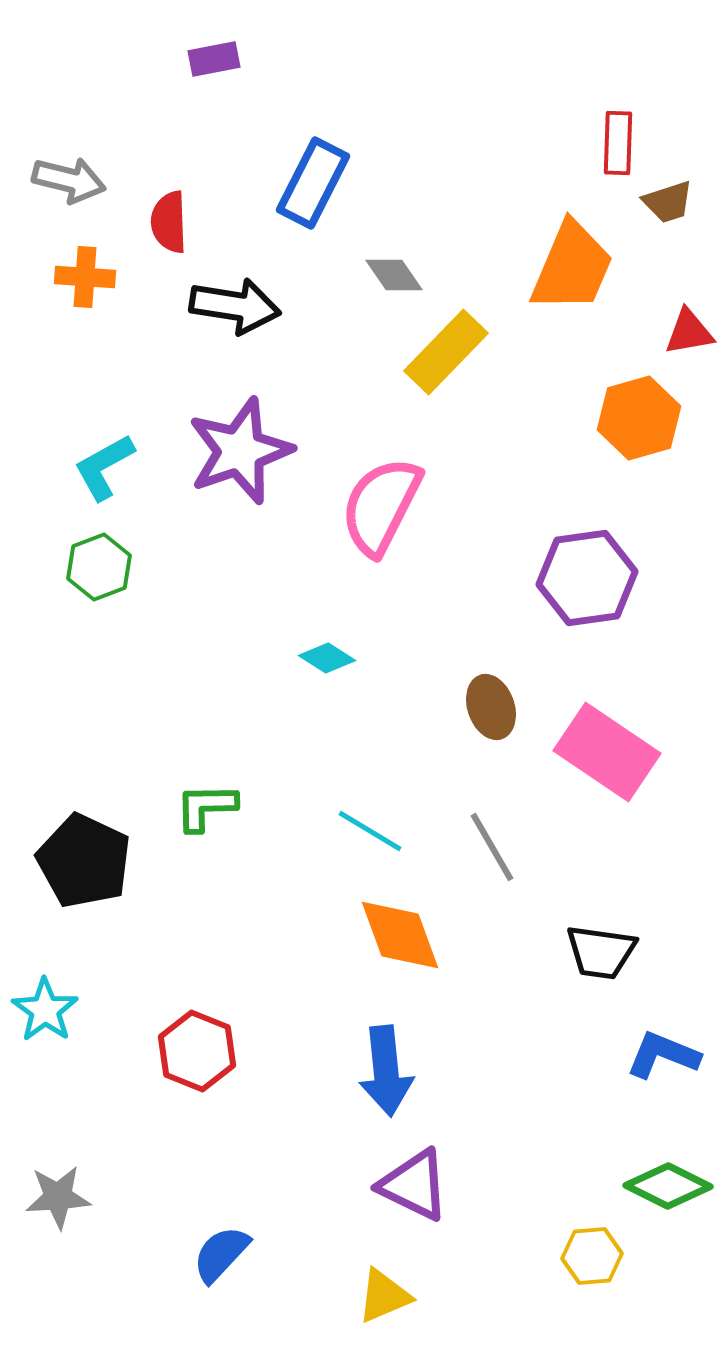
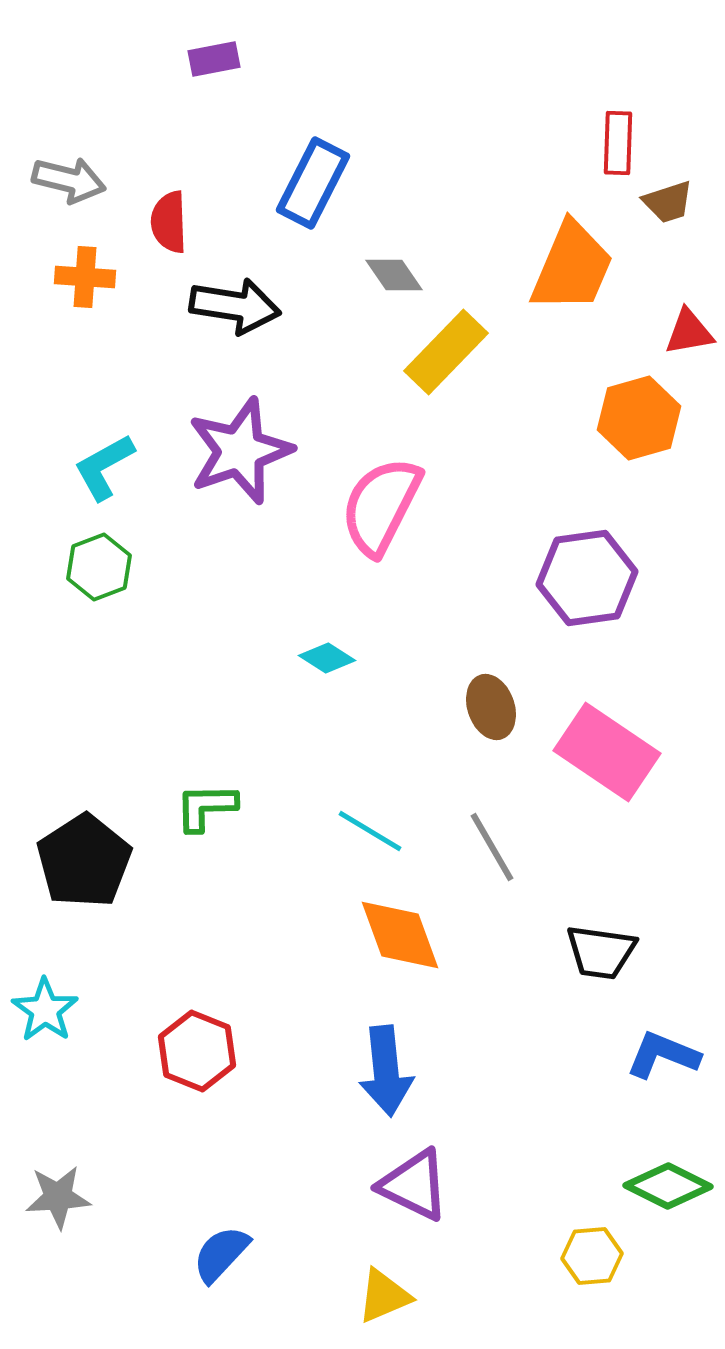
black pentagon: rotated 14 degrees clockwise
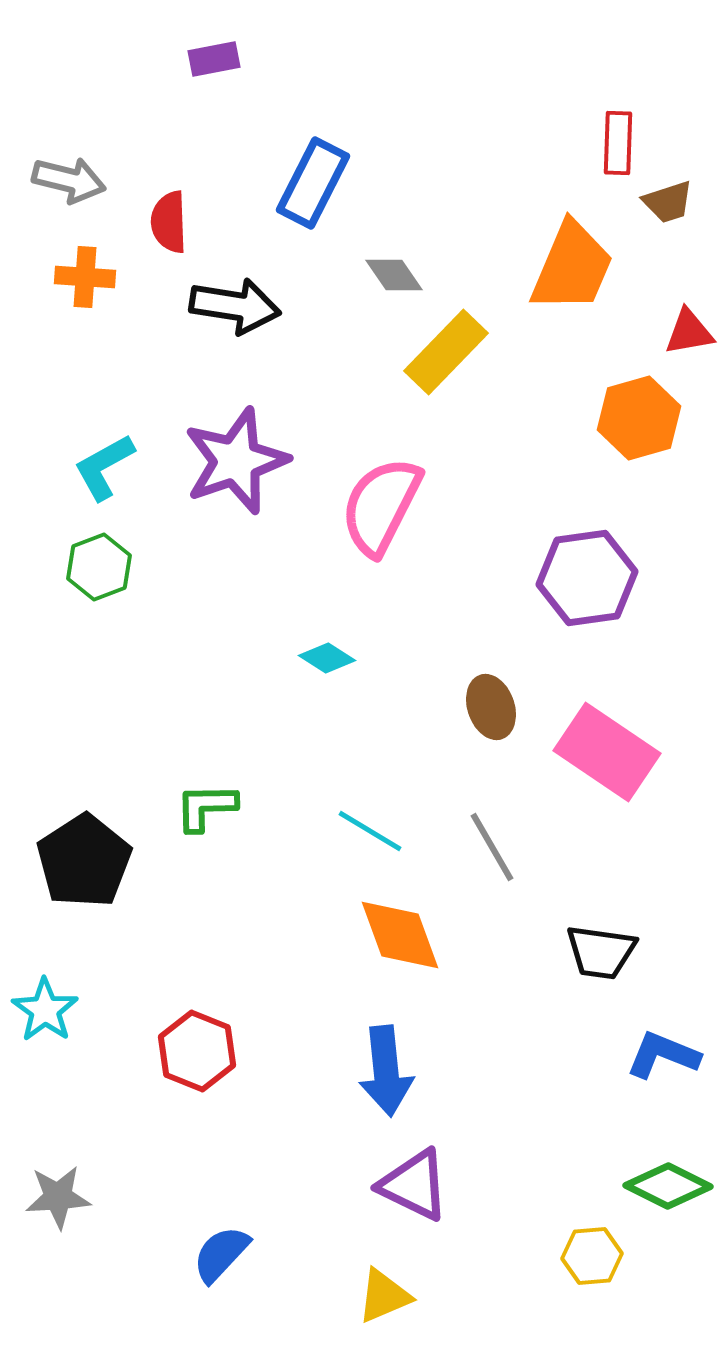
purple star: moved 4 px left, 10 px down
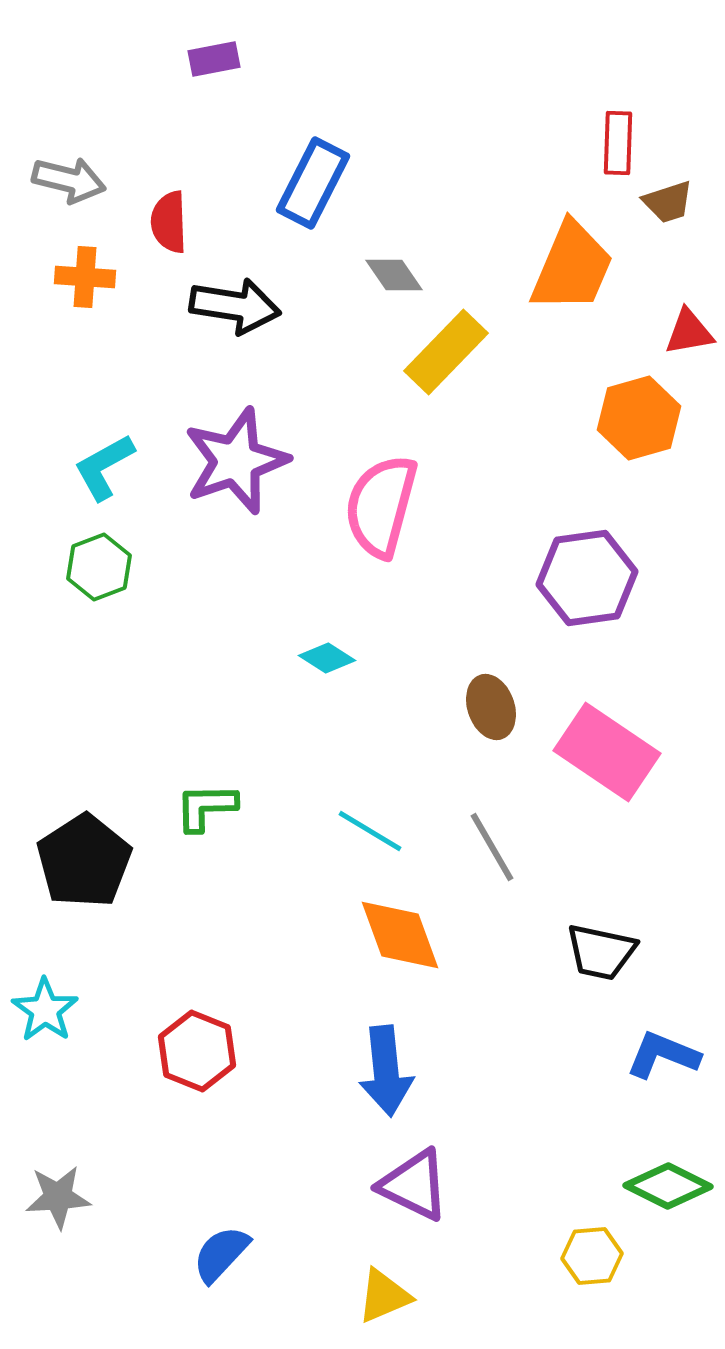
pink semicircle: rotated 12 degrees counterclockwise
black trapezoid: rotated 4 degrees clockwise
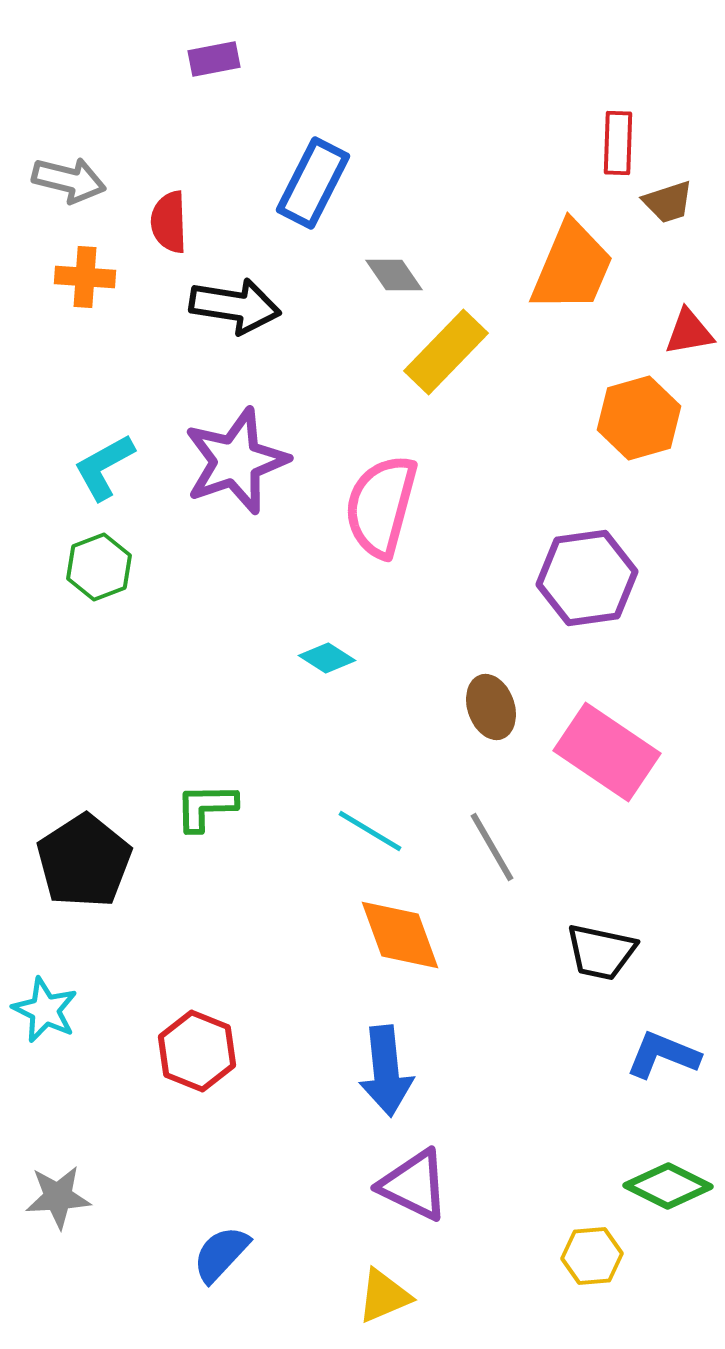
cyan star: rotated 10 degrees counterclockwise
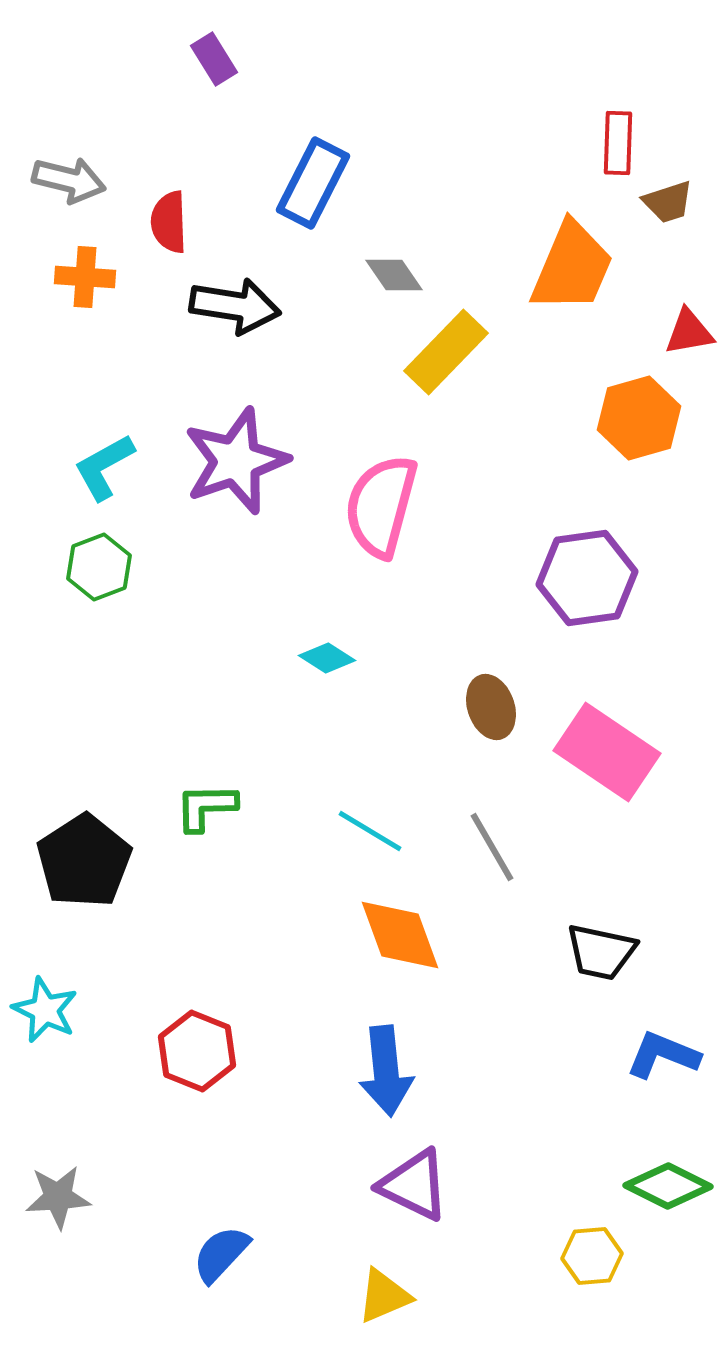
purple rectangle: rotated 69 degrees clockwise
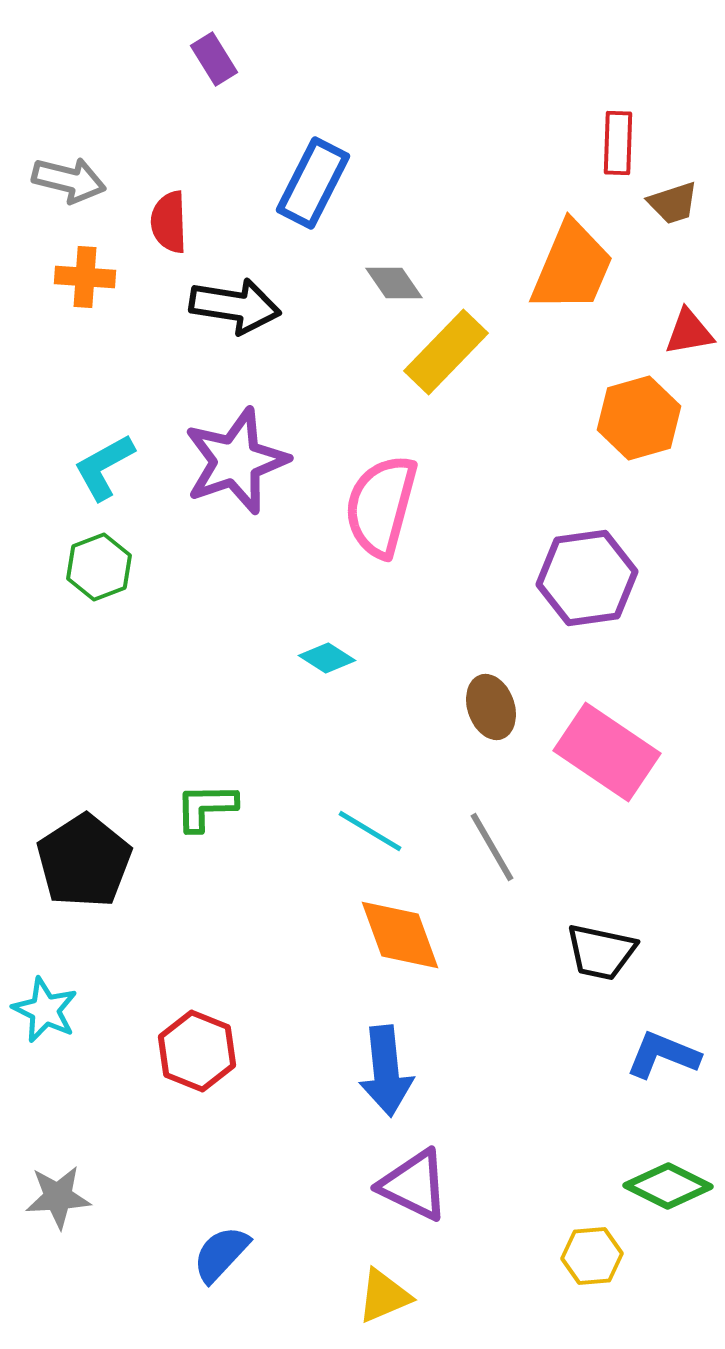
brown trapezoid: moved 5 px right, 1 px down
gray diamond: moved 8 px down
